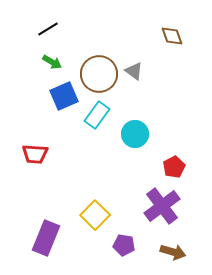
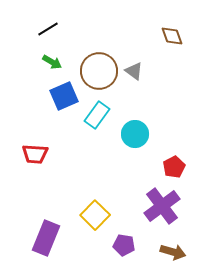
brown circle: moved 3 px up
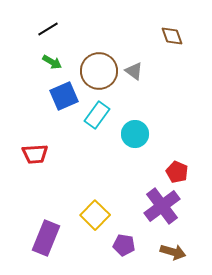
red trapezoid: rotated 8 degrees counterclockwise
red pentagon: moved 3 px right, 5 px down; rotated 20 degrees counterclockwise
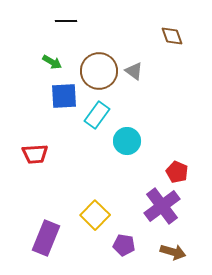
black line: moved 18 px right, 8 px up; rotated 30 degrees clockwise
blue square: rotated 20 degrees clockwise
cyan circle: moved 8 px left, 7 px down
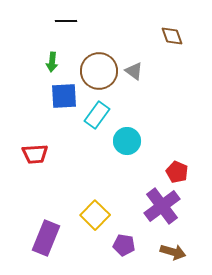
green arrow: rotated 66 degrees clockwise
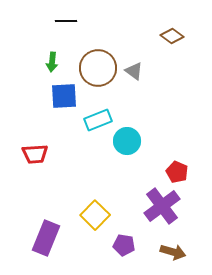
brown diamond: rotated 35 degrees counterclockwise
brown circle: moved 1 px left, 3 px up
cyan rectangle: moved 1 px right, 5 px down; rotated 32 degrees clockwise
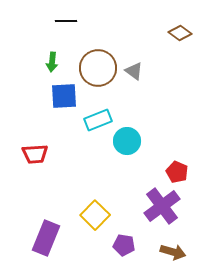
brown diamond: moved 8 px right, 3 px up
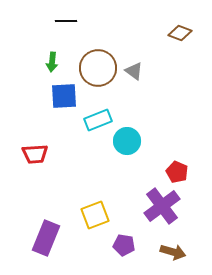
brown diamond: rotated 15 degrees counterclockwise
yellow square: rotated 24 degrees clockwise
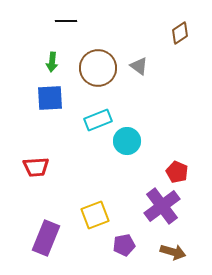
brown diamond: rotated 55 degrees counterclockwise
gray triangle: moved 5 px right, 5 px up
blue square: moved 14 px left, 2 px down
red trapezoid: moved 1 px right, 13 px down
purple pentagon: rotated 20 degrees counterclockwise
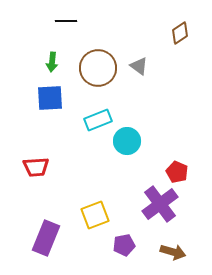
purple cross: moved 2 px left, 2 px up
